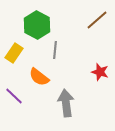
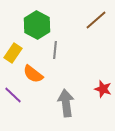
brown line: moved 1 px left
yellow rectangle: moved 1 px left
red star: moved 3 px right, 17 px down
orange semicircle: moved 6 px left, 3 px up
purple line: moved 1 px left, 1 px up
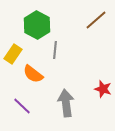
yellow rectangle: moved 1 px down
purple line: moved 9 px right, 11 px down
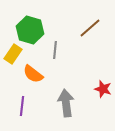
brown line: moved 6 px left, 8 px down
green hexagon: moved 7 px left, 5 px down; rotated 12 degrees counterclockwise
purple line: rotated 54 degrees clockwise
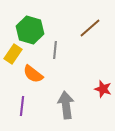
gray arrow: moved 2 px down
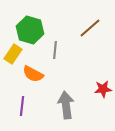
orange semicircle: rotated 10 degrees counterclockwise
red star: rotated 24 degrees counterclockwise
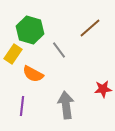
gray line: moved 4 px right; rotated 42 degrees counterclockwise
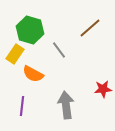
yellow rectangle: moved 2 px right
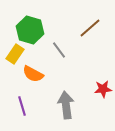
purple line: rotated 24 degrees counterclockwise
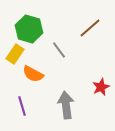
green hexagon: moved 1 px left, 1 px up
red star: moved 2 px left, 2 px up; rotated 18 degrees counterclockwise
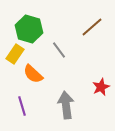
brown line: moved 2 px right, 1 px up
orange semicircle: rotated 15 degrees clockwise
